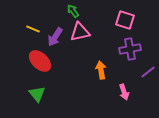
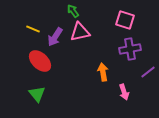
orange arrow: moved 2 px right, 2 px down
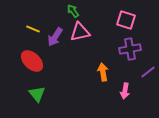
pink square: moved 1 px right
red ellipse: moved 8 px left
pink arrow: moved 1 px right, 1 px up; rotated 28 degrees clockwise
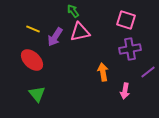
red ellipse: moved 1 px up
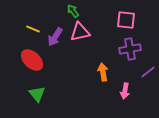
pink square: rotated 12 degrees counterclockwise
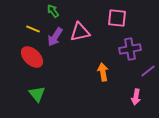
green arrow: moved 20 px left
pink square: moved 9 px left, 2 px up
red ellipse: moved 3 px up
purple line: moved 1 px up
pink arrow: moved 11 px right, 6 px down
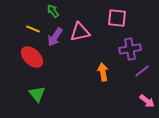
purple line: moved 6 px left
pink arrow: moved 11 px right, 4 px down; rotated 63 degrees counterclockwise
